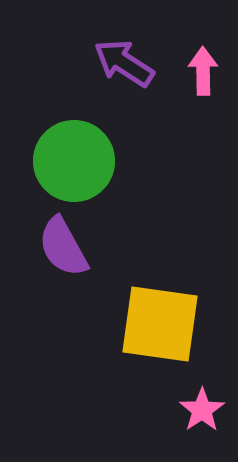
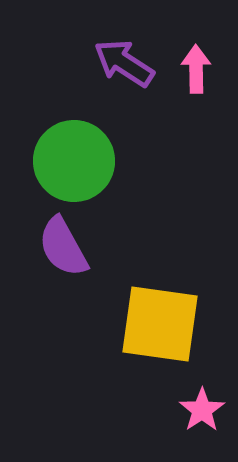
pink arrow: moved 7 px left, 2 px up
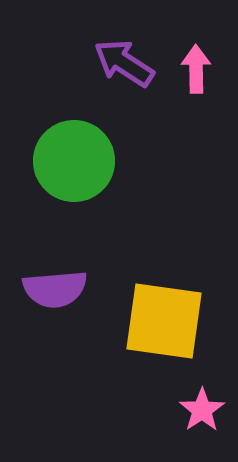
purple semicircle: moved 8 px left, 42 px down; rotated 66 degrees counterclockwise
yellow square: moved 4 px right, 3 px up
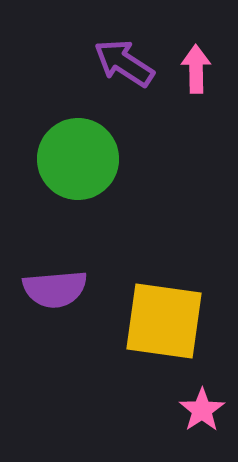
green circle: moved 4 px right, 2 px up
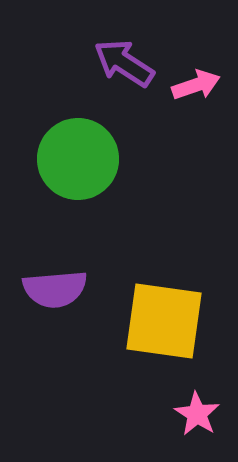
pink arrow: moved 16 px down; rotated 72 degrees clockwise
pink star: moved 5 px left, 4 px down; rotated 6 degrees counterclockwise
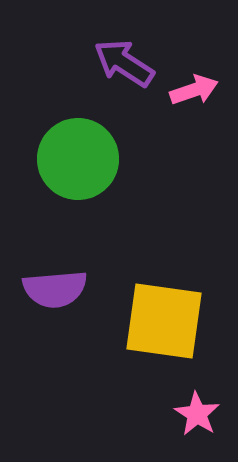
pink arrow: moved 2 px left, 5 px down
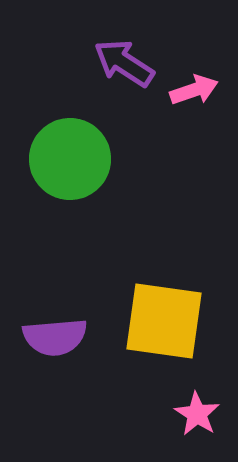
green circle: moved 8 px left
purple semicircle: moved 48 px down
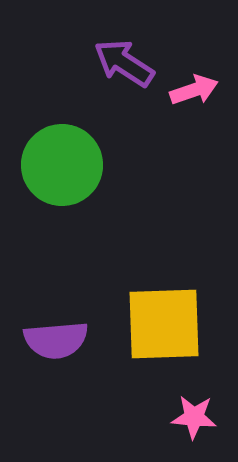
green circle: moved 8 px left, 6 px down
yellow square: moved 3 px down; rotated 10 degrees counterclockwise
purple semicircle: moved 1 px right, 3 px down
pink star: moved 3 px left, 3 px down; rotated 27 degrees counterclockwise
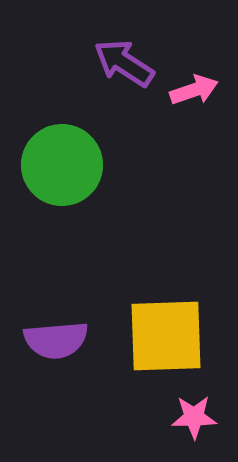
yellow square: moved 2 px right, 12 px down
pink star: rotated 6 degrees counterclockwise
